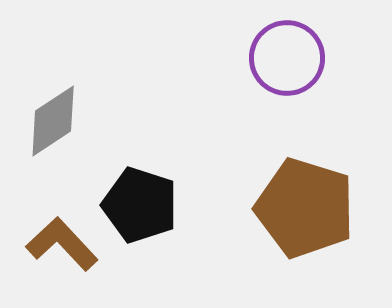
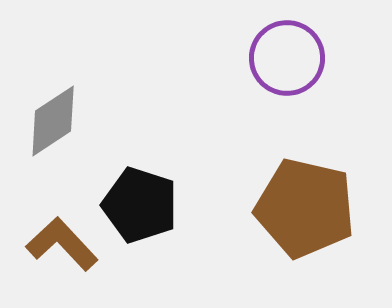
brown pentagon: rotated 4 degrees counterclockwise
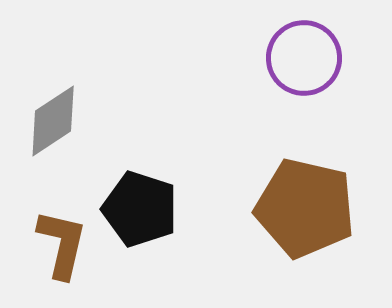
purple circle: moved 17 px right
black pentagon: moved 4 px down
brown L-shape: rotated 56 degrees clockwise
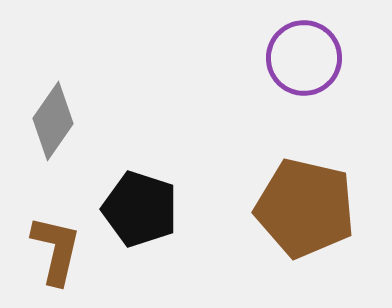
gray diamond: rotated 22 degrees counterclockwise
brown L-shape: moved 6 px left, 6 px down
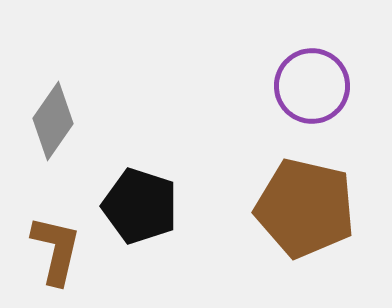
purple circle: moved 8 px right, 28 px down
black pentagon: moved 3 px up
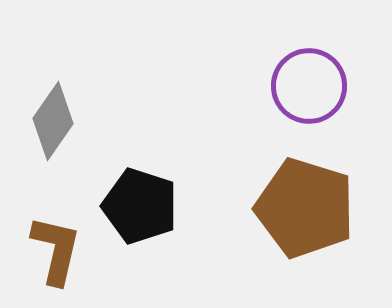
purple circle: moved 3 px left
brown pentagon: rotated 4 degrees clockwise
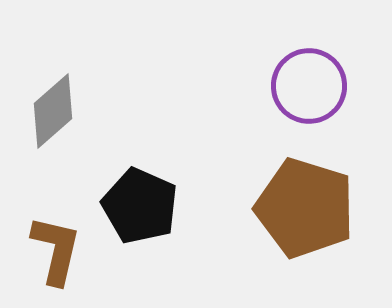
gray diamond: moved 10 px up; rotated 14 degrees clockwise
black pentagon: rotated 6 degrees clockwise
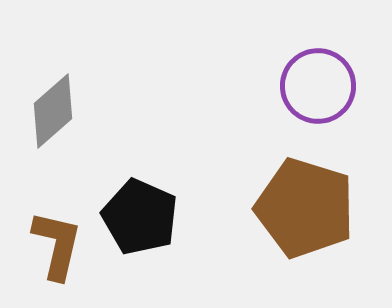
purple circle: moved 9 px right
black pentagon: moved 11 px down
brown L-shape: moved 1 px right, 5 px up
